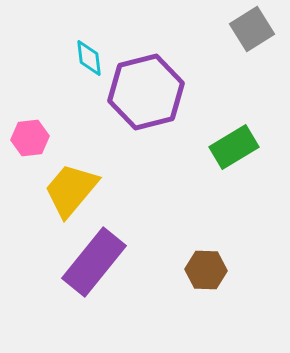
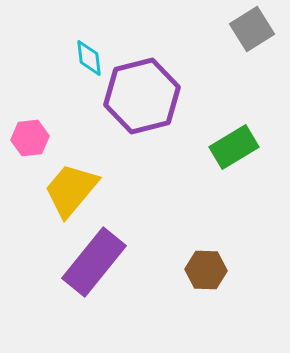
purple hexagon: moved 4 px left, 4 px down
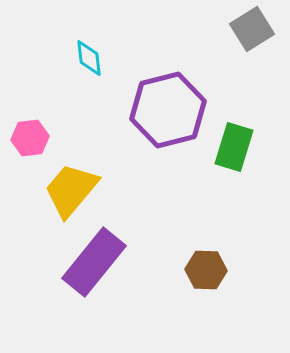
purple hexagon: moved 26 px right, 14 px down
green rectangle: rotated 42 degrees counterclockwise
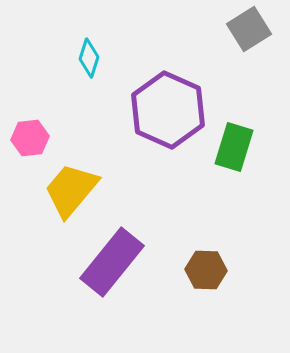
gray square: moved 3 px left
cyan diamond: rotated 24 degrees clockwise
purple hexagon: rotated 22 degrees counterclockwise
purple rectangle: moved 18 px right
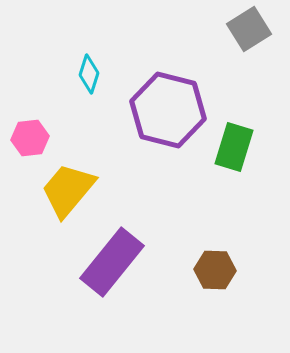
cyan diamond: moved 16 px down
purple hexagon: rotated 10 degrees counterclockwise
yellow trapezoid: moved 3 px left
brown hexagon: moved 9 px right
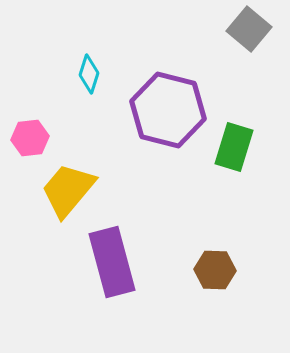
gray square: rotated 18 degrees counterclockwise
purple rectangle: rotated 54 degrees counterclockwise
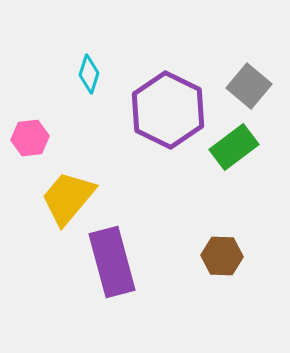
gray square: moved 57 px down
purple hexagon: rotated 12 degrees clockwise
green rectangle: rotated 36 degrees clockwise
yellow trapezoid: moved 8 px down
brown hexagon: moved 7 px right, 14 px up
